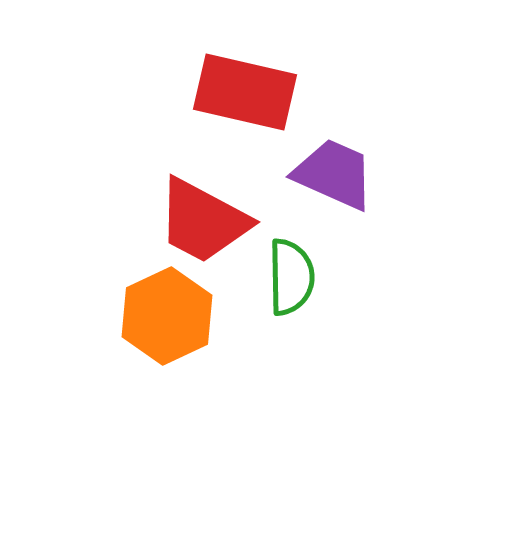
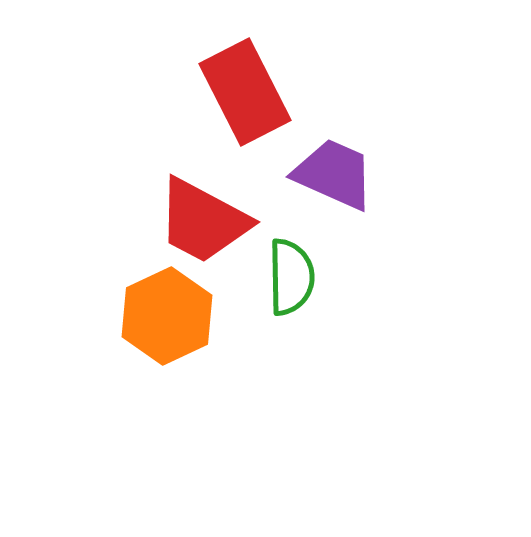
red rectangle: rotated 50 degrees clockwise
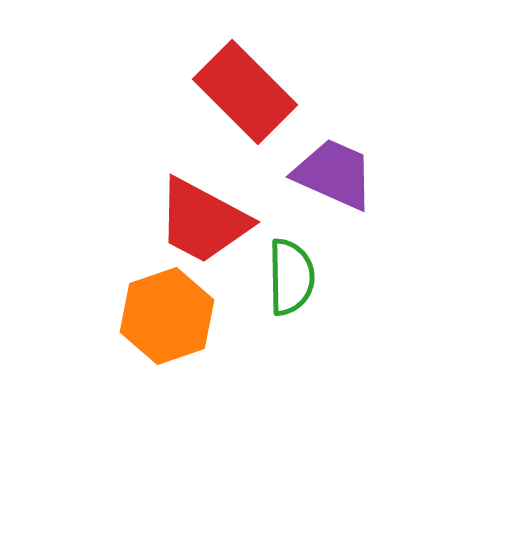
red rectangle: rotated 18 degrees counterclockwise
orange hexagon: rotated 6 degrees clockwise
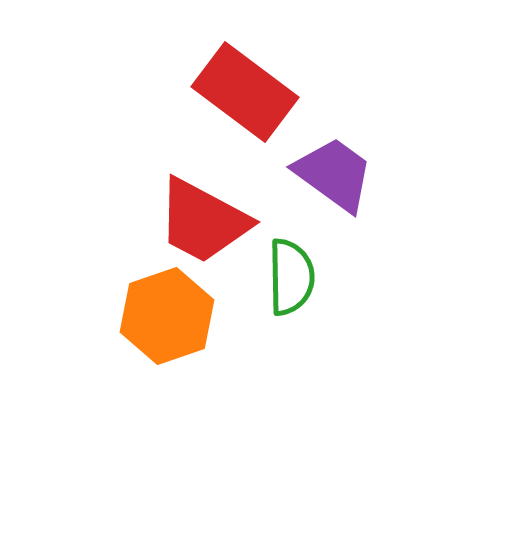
red rectangle: rotated 8 degrees counterclockwise
purple trapezoid: rotated 12 degrees clockwise
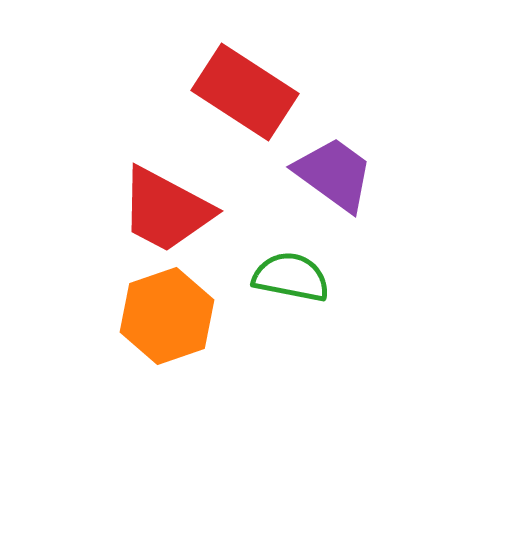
red rectangle: rotated 4 degrees counterclockwise
red trapezoid: moved 37 px left, 11 px up
green semicircle: rotated 78 degrees counterclockwise
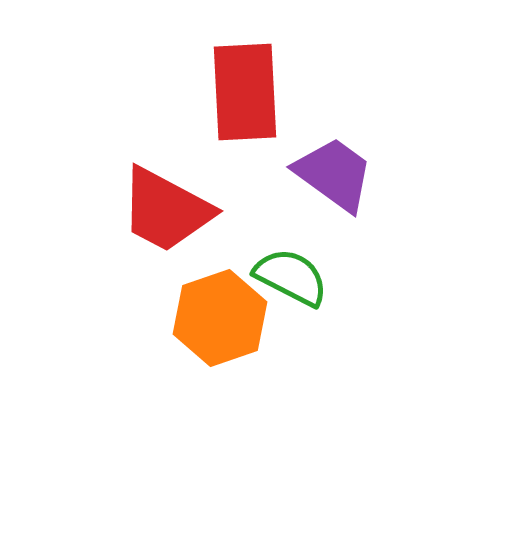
red rectangle: rotated 54 degrees clockwise
green semicircle: rotated 16 degrees clockwise
orange hexagon: moved 53 px right, 2 px down
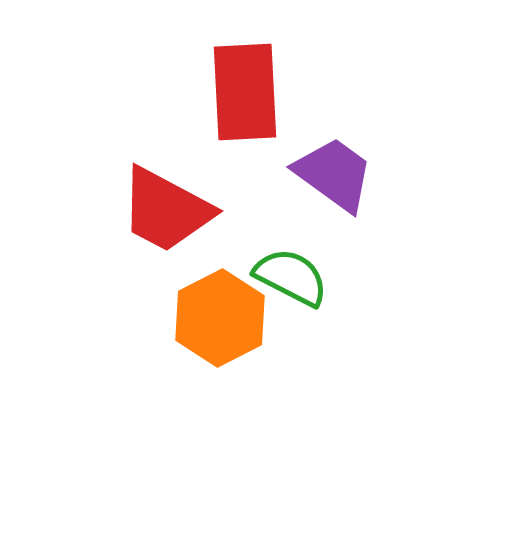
orange hexagon: rotated 8 degrees counterclockwise
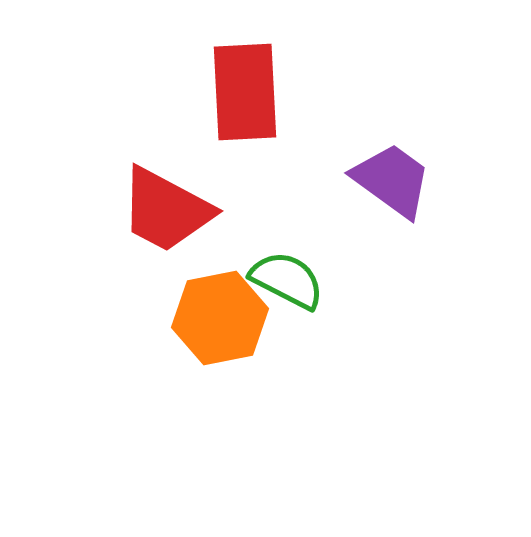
purple trapezoid: moved 58 px right, 6 px down
green semicircle: moved 4 px left, 3 px down
orange hexagon: rotated 16 degrees clockwise
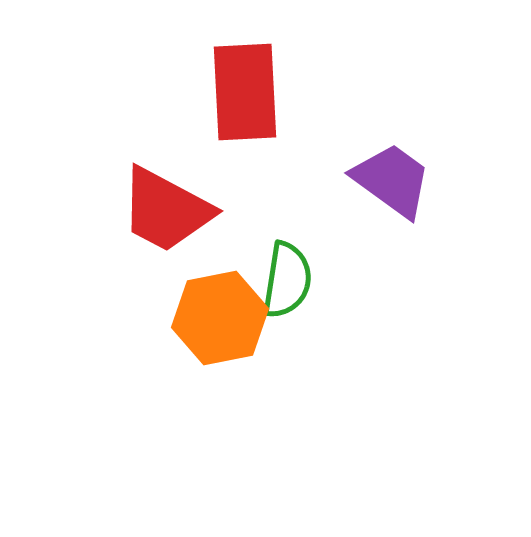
green semicircle: rotated 72 degrees clockwise
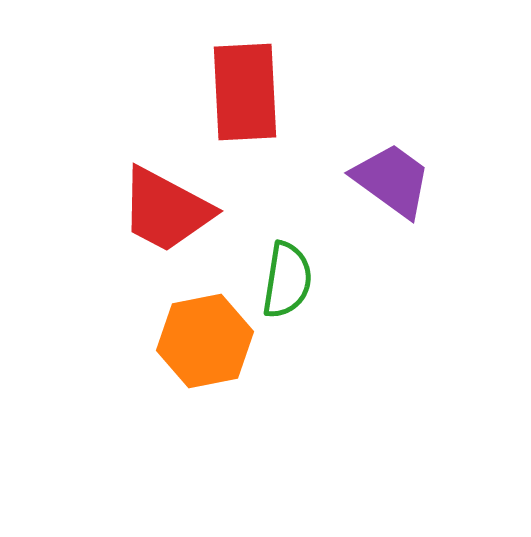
orange hexagon: moved 15 px left, 23 px down
